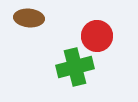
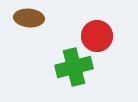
green cross: moved 1 px left
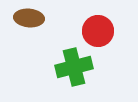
red circle: moved 1 px right, 5 px up
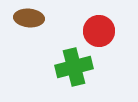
red circle: moved 1 px right
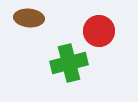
green cross: moved 5 px left, 4 px up
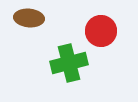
red circle: moved 2 px right
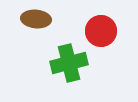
brown ellipse: moved 7 px right, 1 px down
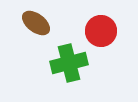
brown ellipse: moved 4 px down; rotated 32 degrees clockwise
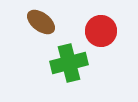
brown ellipse: moved 5 px right, 1 px up
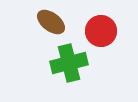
brown ellipse: moved 10 px right
